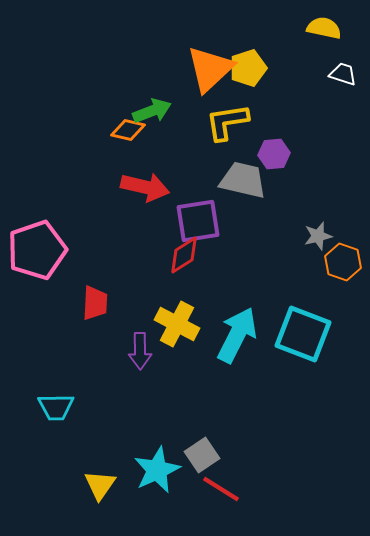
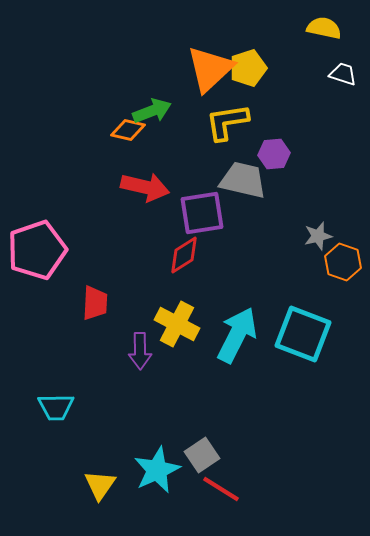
purple square: moved 4 px right, 8 px up
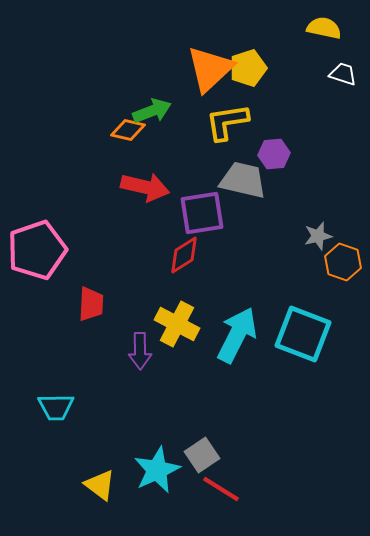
red trapezoid: moved 4 px left, 1 px down
yellow triangle: rotated 28 degrees counterclockwise
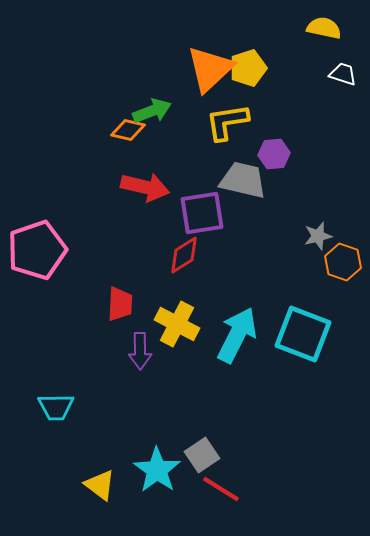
red trapezoid: moved 29 px right
cyan star: rotated 12 degrees counterclockwise
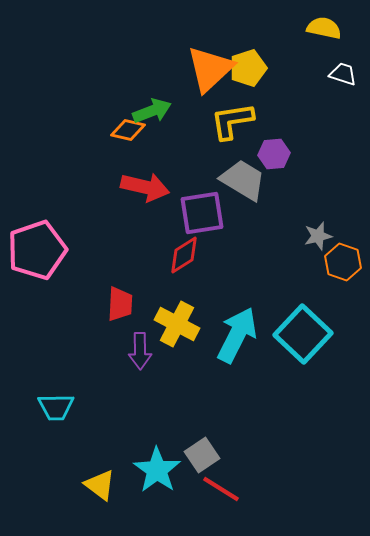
yellow L-shape: moved 5 px right, 1 px up
gray trapezoid: rotated 18 degrees clockwise
cyan square: rotated 22 degrees clockwise
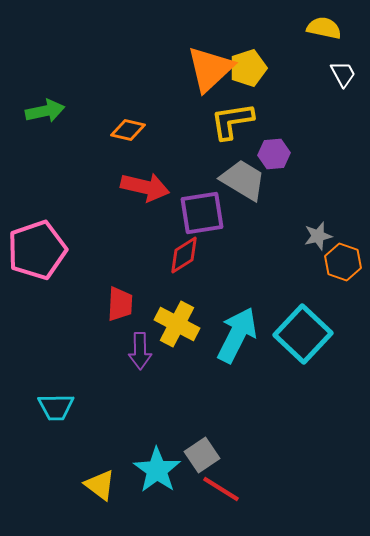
white trapezoid: rotated 44 degrees clockwise
green arrow: moved 107 px left; rotated 9 degrees clockwise
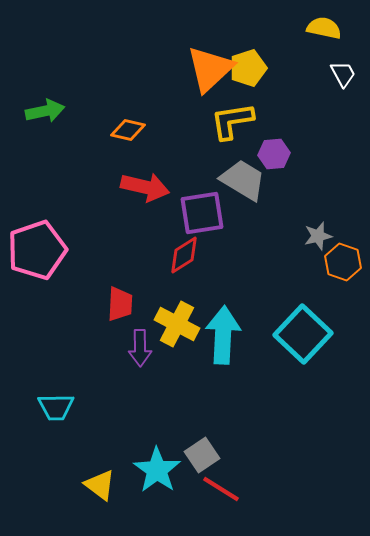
cyan arrow: moved 14 px left; rotated 24 degrees counterclockwise
purple arrow: moved 3 px up
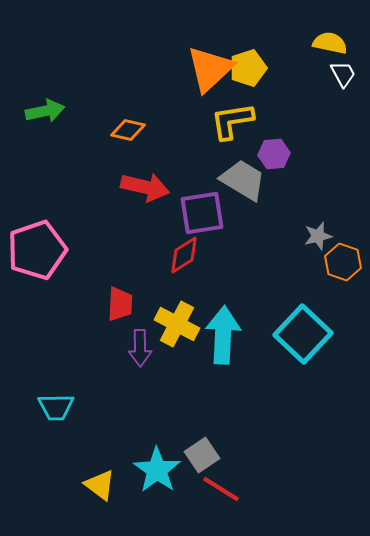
yellow semicircle: moved 6 px right, 15 px down
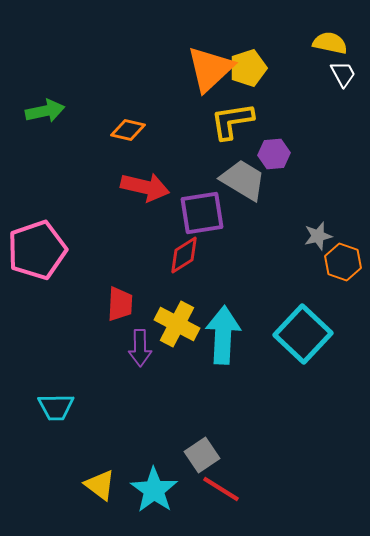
cyan star: moved 3 px left, 20 px down
